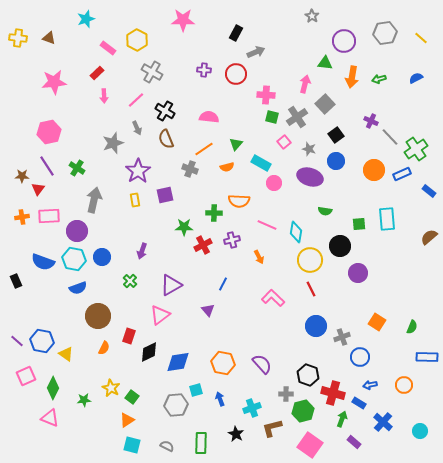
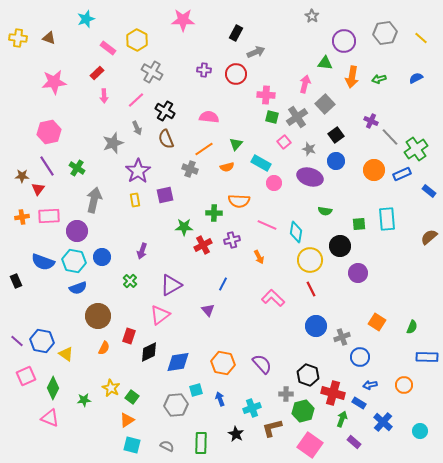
cyan hexagon at (74, 259): moved 2 px down
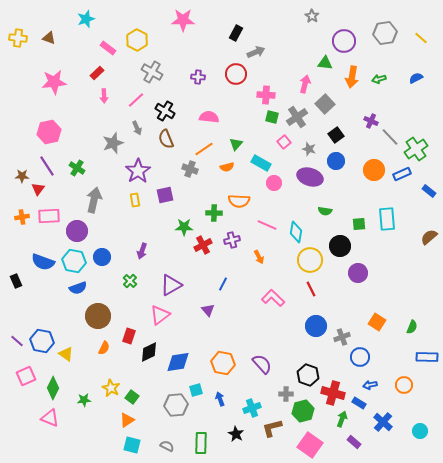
purple cross at (204, 70): moved 6 px left, 7 px down
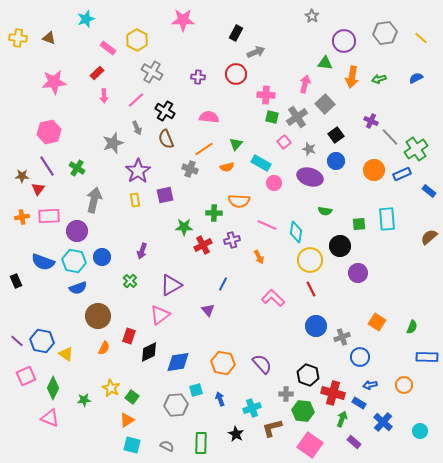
green hexagon at (303, 411): rotated 20 degrees clockwise
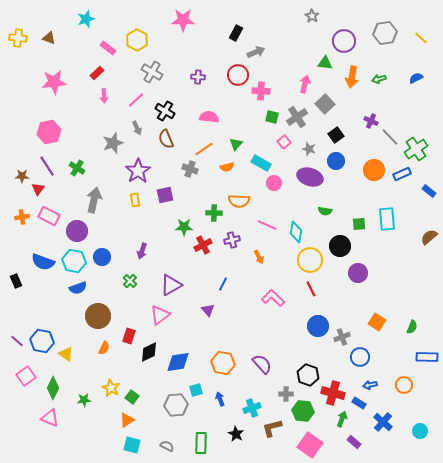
red circle at (236, 74): moved 2 px right, 1 px down
pink cross at (266, 95): moved 5 px left, 4 px up
pink rectangle at (49, 216): rotated 30 degrees clockwise
blue circle at (316, 326): moved 2 px right
pink square at (26, 376): rotated 12 degrees counterclockwise
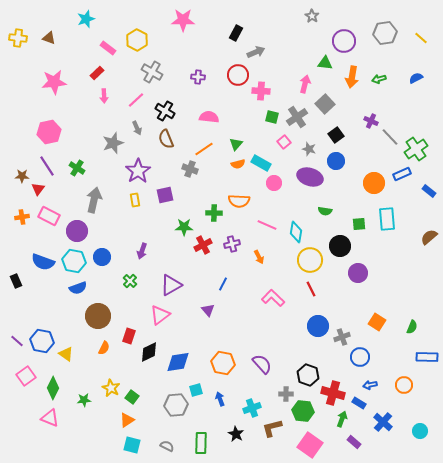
orange semicircle at (227, 167): moved 11 px right, 3 px up
orange circle at (374, 170): moved 13 px down
purple cross at (232, 240): moved 4 px down
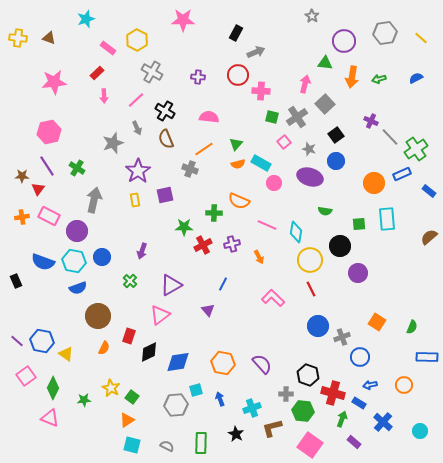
orange semicircle at (239, 201): rotated 20 degrees clockwise
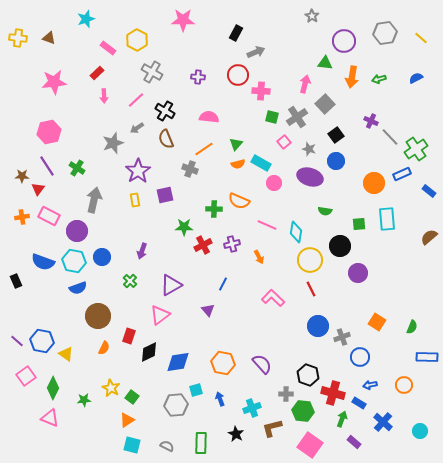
gray arrow at (137, 128): rotated 80 degrees clockwise
green cross at (214, 213): moved 4 px up
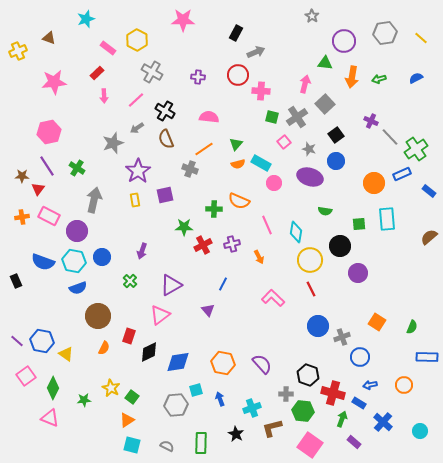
yellow cross at (18, 38): moved 13 px down; rotated 30 degrees counterclockwise
pink line at (267, 225): rotated 42 degrees clockwise
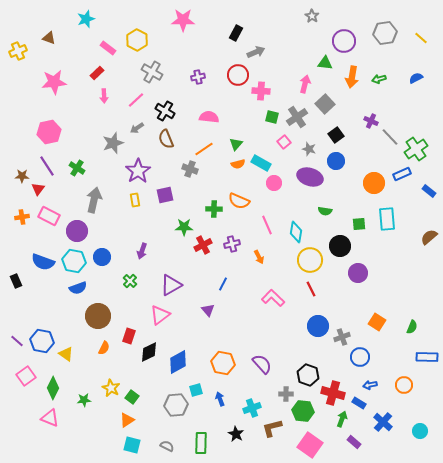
purple cross at (198, 77): rotated 16 degrees counterclockwise
blue diamond at (178, 362): rotated 20 degrees counterclockwise
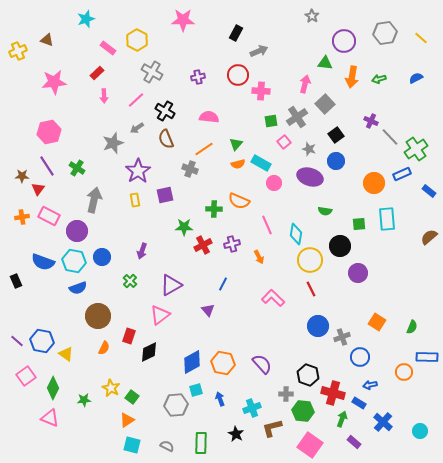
brown triangle at (49, 38): moved 2 px left, 2 px down
gray arrow at (256, 52): moved 3 px right, 1 px up
green square at (272, 117): moved 1 px left, 4 px down; rotated 24 degrees counterclockwise
cyan diamond at (296, 232): moved 2 px down
blue diamond at (178, 362): moved 14 px right
orange circle at (404, 385): moved 13 px up
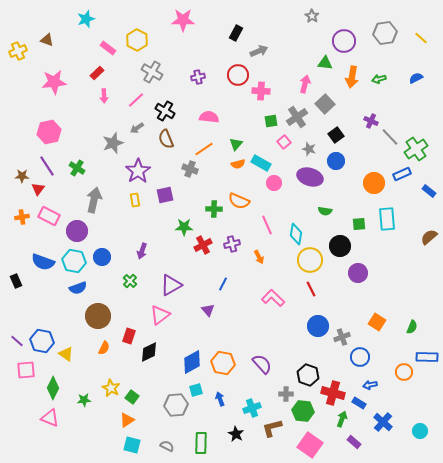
pink square at (26, 376): moved 6 px up; rotated 30 degrees clockwise
